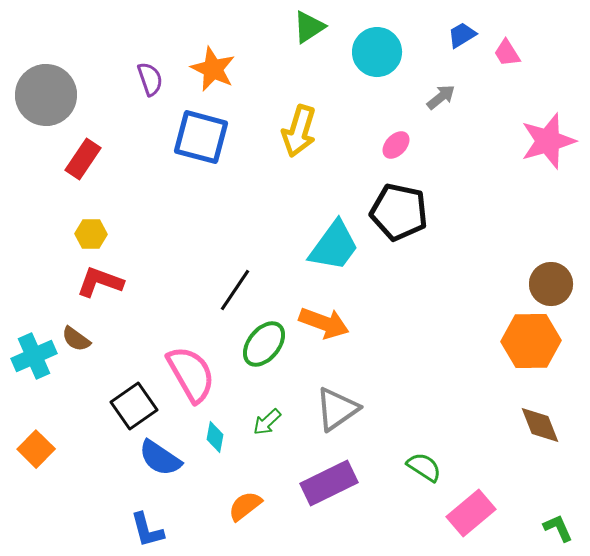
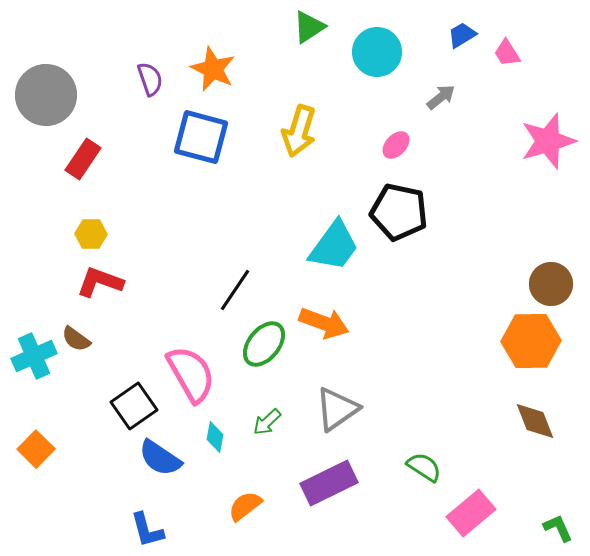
brown diamond: moved 5 px left, 4 px up
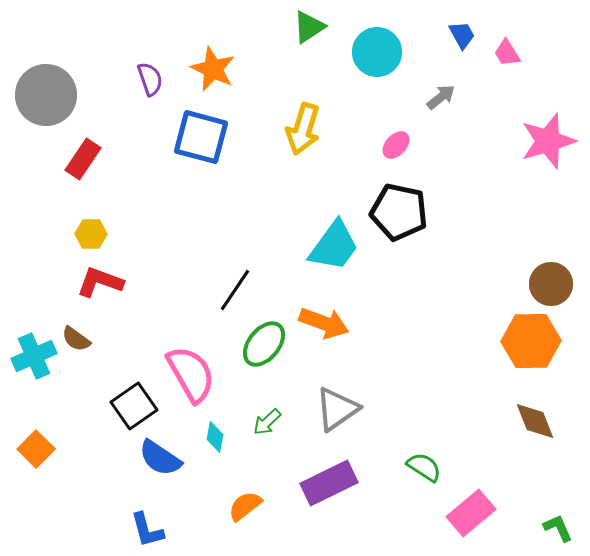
blue trapezoid: rotated 92 degrees clockwise
yellow arrow: moved 4 px right, 2 px up
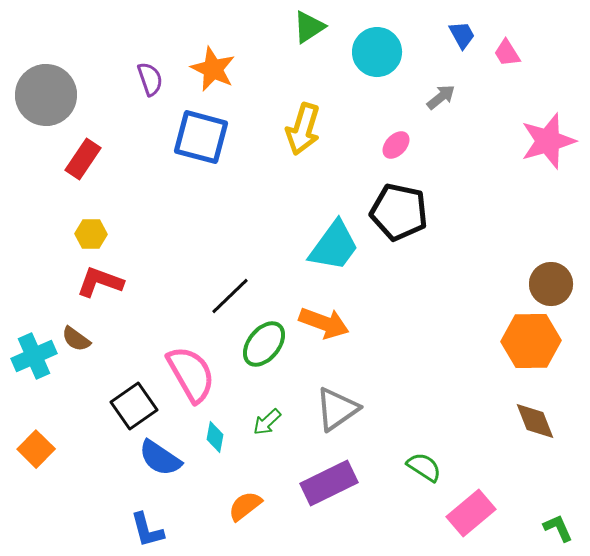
black line: moved 5 px left, 6 px down; rotated 12 degrees clockwise
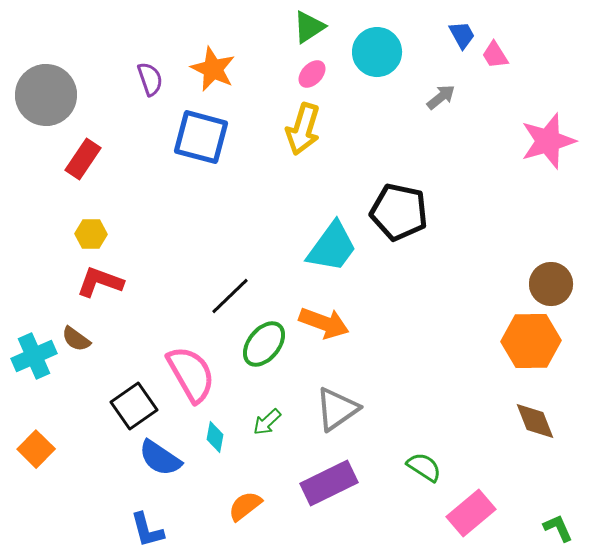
pink trapezoid: moved 12 px left, 2 px down
pink ellipse: moved 84 px left, 71 px up
cyan trapezoid: moved 2 px left, 1 px down
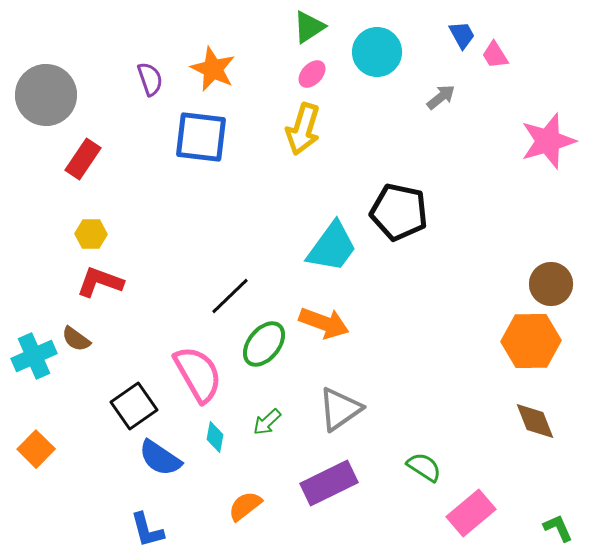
blue square: rotated 8 degrees counterclockwise
pink semicircle: moved 7 px right
gray triangle: moved 3 px right
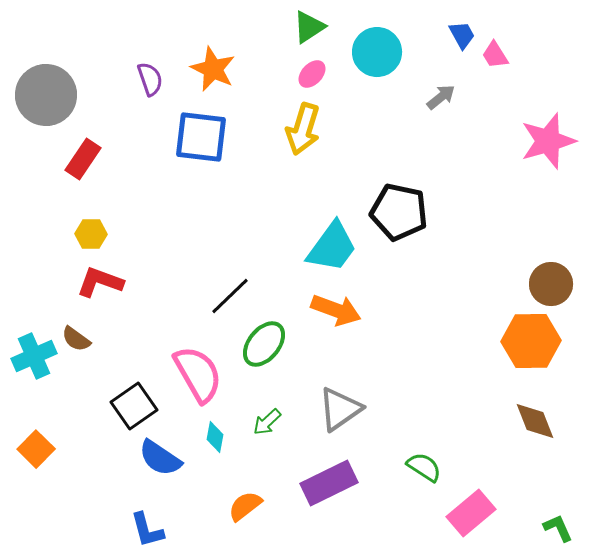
orange arrow: moved 12 px right, 13 px up
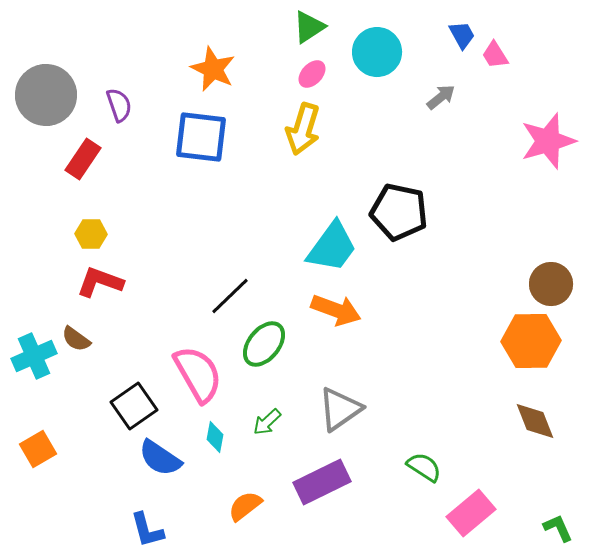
purple semicircle: moved 31 px left, 26 px down
orange square: moved 2 px right; rotated 15 degrees clockwise
purple rectangle: moved 7 px left, 1 px up
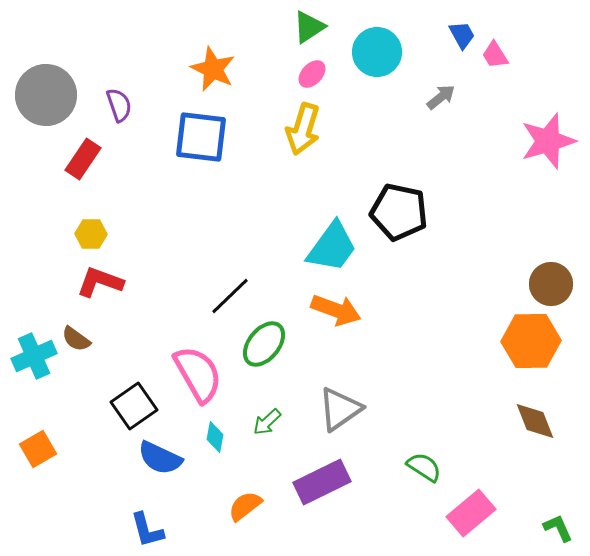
blue semicircle: rotated 9 degrees counterclockwise
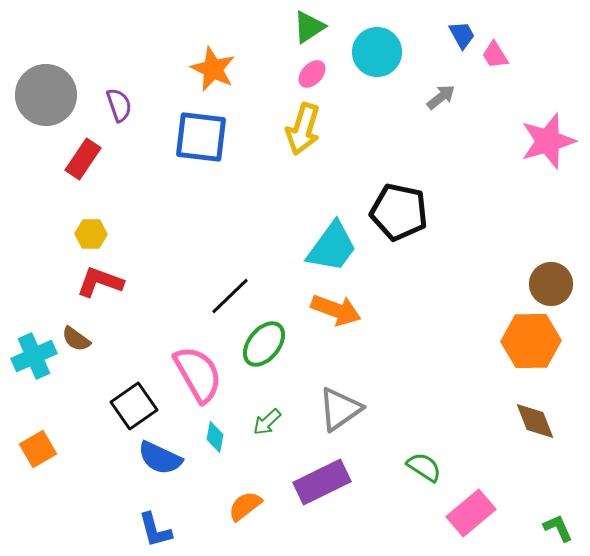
blue L-shape: moved 8 px right
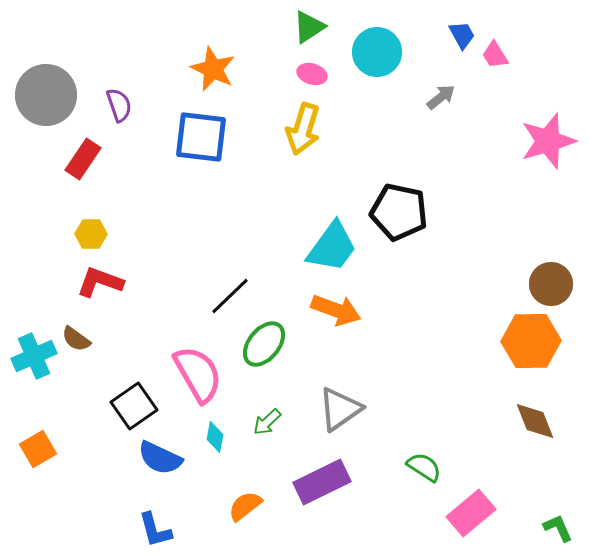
pink ellipse: rotated 64 degrees clockwise
